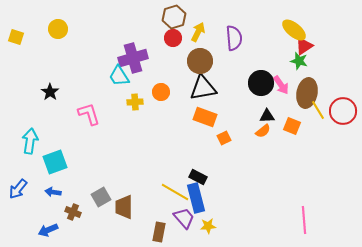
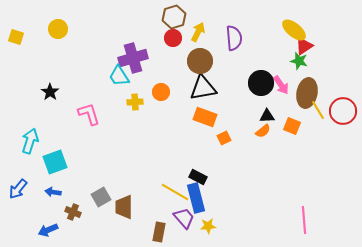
cyan arrow at (30, 141): rotated 10 degrees clockwise
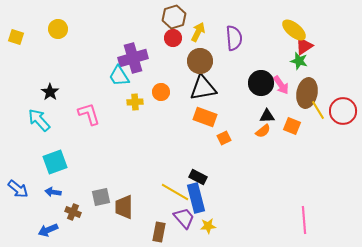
cyan arrow at (30, 141): moved 9 px right, 21 px up; rotated 60 degrees counterclockwise
blue arrow at (18, 189): rotated 90 degrees counterclockwise
gray square at (101, 197): rotated 18 degrees clockwise
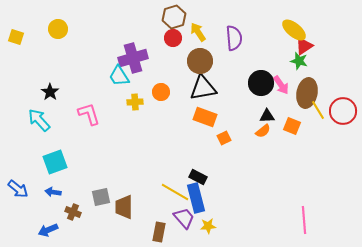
yellow arrow at (198, 32): rotated 60 degrees counterclockwise
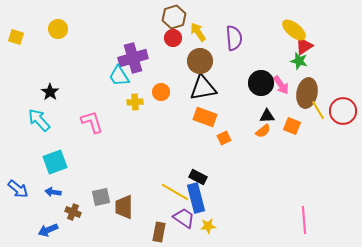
pink L-shape at (89, 114): moved 3 px right, 8 px down
purple trapezoid at (184, 218): rotated 15 degrees counterclockwise
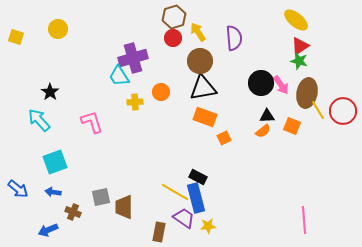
yellow ellipse at (294, 30): moved 2 px right, 10 px up
red triangle at (304, 46): moved 4 px left
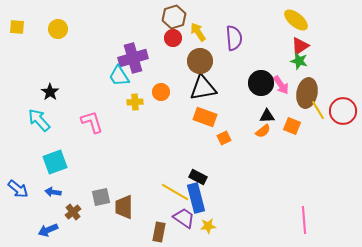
yellow square at (16, 37): moved 1 px right, 10 px up; rotated 14 degrees counterclockwise
brown cross at (73, 212): rotated 28 degrees clockwise
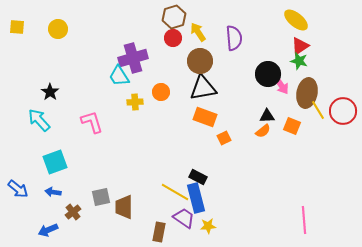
black circle at (261, 83): moved 7 px right, 9 px up
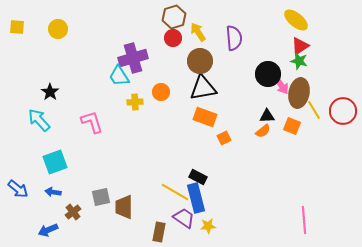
brown ellipse at (307, 93): moved 8 px left
yellow line at (318, 110): moved 4 px left
